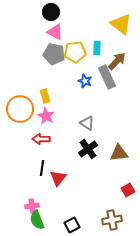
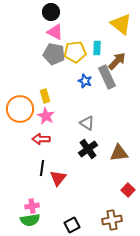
red square: rotated 16 degrees counterclockwise
green semicircle: moved 7 px left; rotated 78 degrees counterclockwise
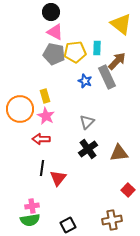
gray triangle: moved 1 px up; rotated 42 degrees clockwise
black square: moved 4 px left
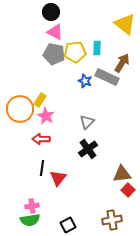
yellow triangle: moved 4 px right
brown arrow: moved 5 px right, 2 px down; rotated 12 degrees counterclockwise
gray rectangle: rotated 40 degrees counterclockwise
yellow rectangle: moved 5 px left, 4 px down; rotated 48 degrees clockwise
brown triangle: moved 3 px right, 21 px down
